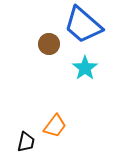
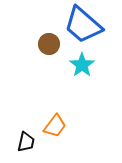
cyan star: moved 3 px left, 3 px up
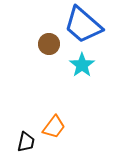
orange trapezoid: moved 1 px left, 1 px down
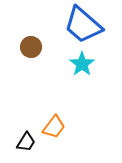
brown circle: moved 18 px left, 3 px down
cyan star: moved 1 px up
black trapezoid: rotated 20 degrees clockwise
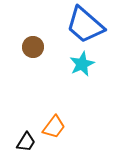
blue trapezoid: moved 2 px right
brown circle: moved 2 px right
cyan star: rotated 10 degrees clockwise
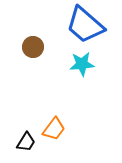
cyan star: rotated 20 degrees clockwise
orange trapezoid: moved 2 px down
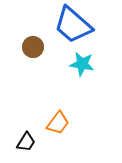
blue trapezoid: moved 12 px left
cyan star: rotated 15 degrees clockwise
orange trapezoid: moved 4 px right, 6 px up
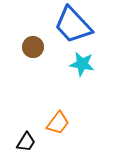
blue trapezoid: rotated 6 degrees clockwise
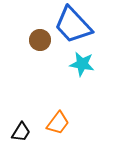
brown circle: moved 7 px right, 7 px up
black trapezoid: moved 5 px left, 10 px up
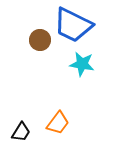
blue trapezoid: rotated 21 degrees counterclockwise
